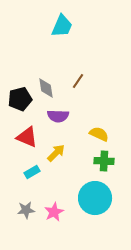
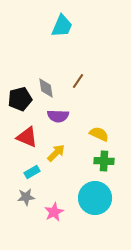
gray star: moved 13 px up
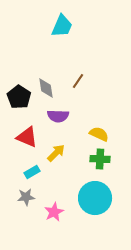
black pentagon: moved 1 px left, 2 px up; rotated 25 degrees counterclockwise
green cross: moved 4 px left, 2 px up
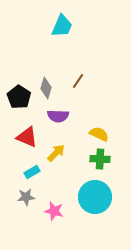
gray diamond: rotated 25 degrees clockwise
cyan circle: moved 1 px up
pink star: moved 1 px up; rotated 30 degrees counterclockwise
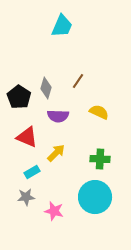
yellow semicircle: moved 22 px up
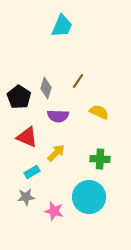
cyan circle: moved 6 px left
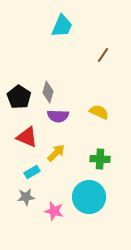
brown line: moved 25 px right, 26 px up
gray diamond: moved 2 px right, 4 px down
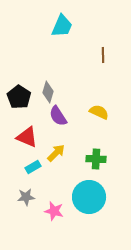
brown line: rotated 35 degrees counterclockwise
purple semicircle: rotated 55 degrees clockwise
green cross: moved 4 px left
cyan rectangle: moved 1 px right, 5 px up
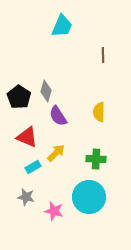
gray diamond: moved 2 px left, 1 px up
yellow semicircle: rotated 114 degrees counterclockwise
gray star: rotated 18 degrees clockwise
